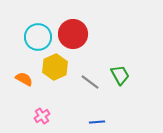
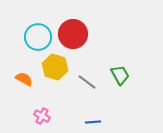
yellow hexagon: rotated 20 degrees counterclockwise
gray line: moved 3 px left
pink cross: rotated 28 degrees counterclockwise
blue line: moved 4 px left
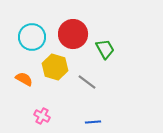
cyan circle: moved 6 px left
green trapezoid: moved 15 px left, 26 px up
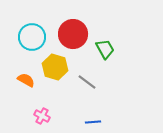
orange semicircle: moved 2 px right, 1 px down
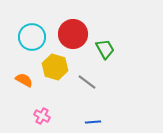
orange semicircle: moved 2 px left
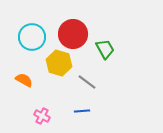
yellow hexagon: moved 4 px right, 4 px up
blue line: moved 11 px left, 11 px up
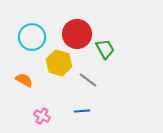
red circle: moved 4 px right
gray line: moved 1 px right, 2 px up
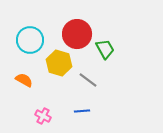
cyan circle: moved 2 px left, 3 px down
pink cross: moved 1 px right
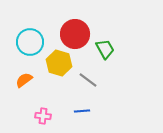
red circle: moved 2 px left
cyan circle: moved 2 px down
orange semicircle: rotated 66 degrees counterclockwise
pink cross: rotated 21 degrees counterclockwise
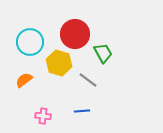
green trapezoid: moved 2 px left, 4 px down
